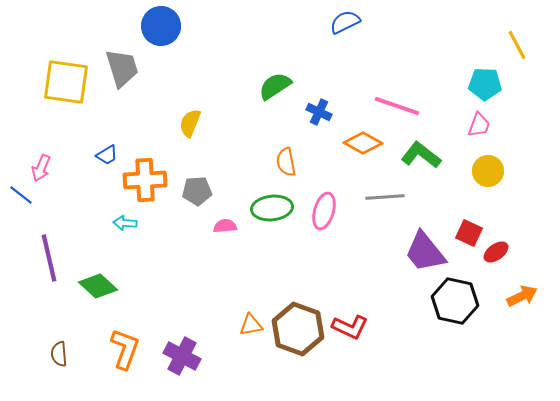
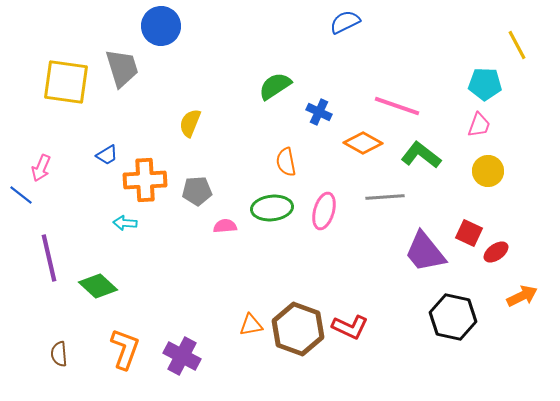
black hexagon: moved 2 px left, 16 px down
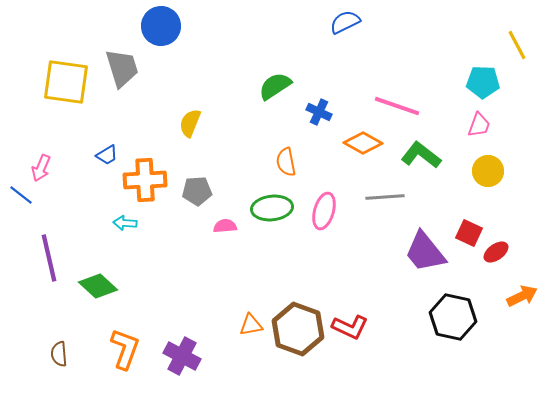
cyan pentagon: moved 2 px left, 2 px up
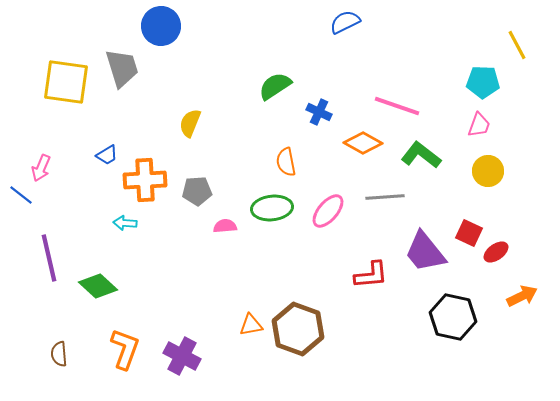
pink ellipse: moved 4 px right; rotated 24 degrees clockwise
red L-shape: moved 21 px right, 52 px up; rotated 30 degrees counterclockwise
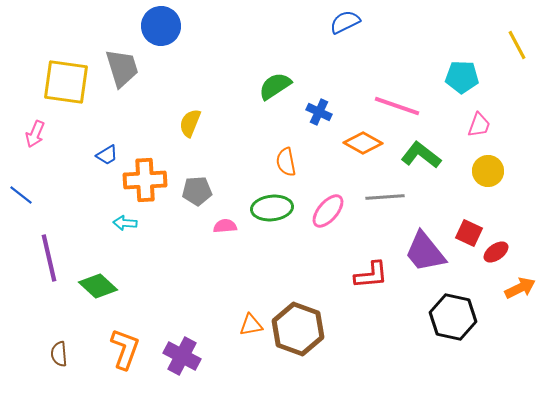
cyan pentagon: moved 21 px left, 5 px up
pink arrow: moved 6 px left, 34 px up
orange arrow: moved 2 px left, 8 px up
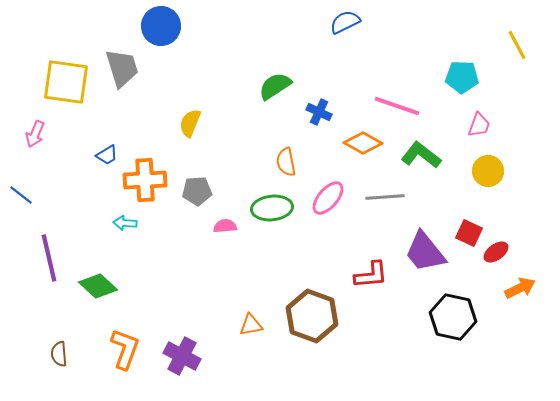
pink ellipse: moved 13 px up
brown hexagon: moved 14 px right, 13 px up
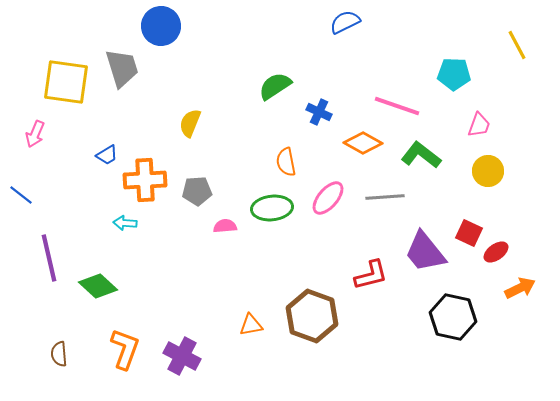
cyan pentagon: moved 8 px left, 3 px up
red L-shape: rotated 9 degrees counterclockwise
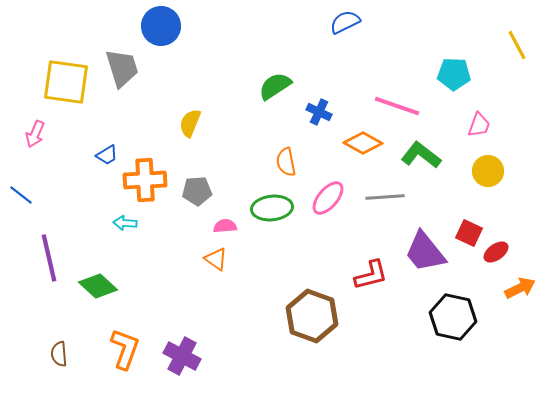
orange triangle: moved 35 px left, 66 px up; rotated 45 degrees clockwise
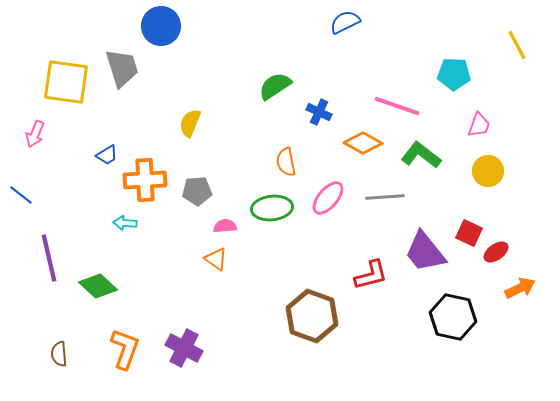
purple cross: moved 2 px right, 8 px up
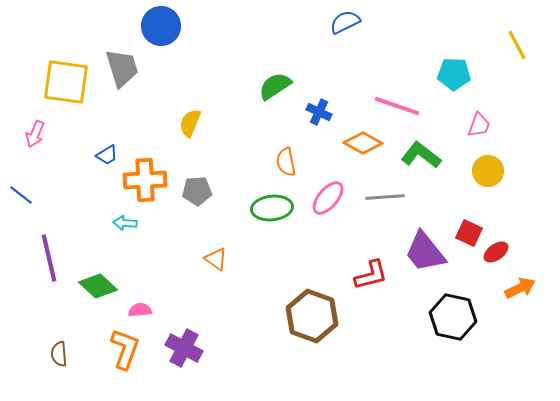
pink semicircle: moved 85 px left, 84 px down
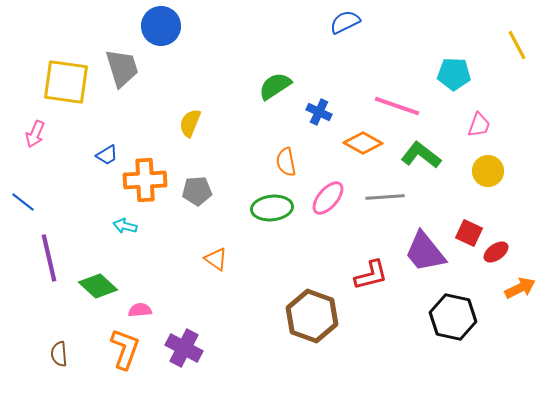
blue line: moved 2 px right, 7 px down
cyan arrow: moved 3 px down; rotated 10 degrees clockwise
